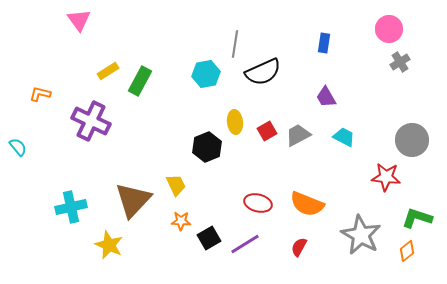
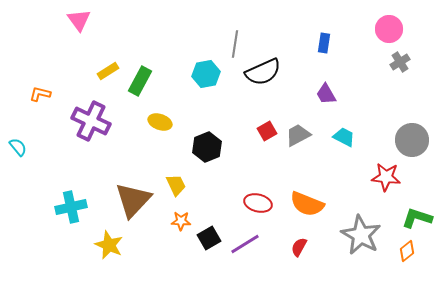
purple trapezoid: moved 3 px up
yellow ellipse: moved 75 px left; rotated 65 degrees counterclockwise
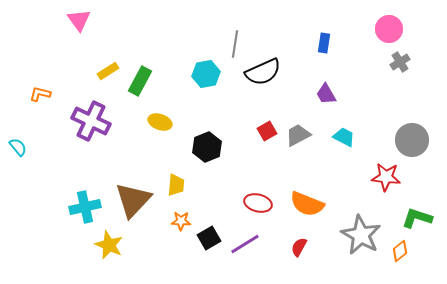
yellow trapezoid: rotated 30 degrees clockwise
cyan cross: moved 14 px right
orange diamond: moved 7 px left
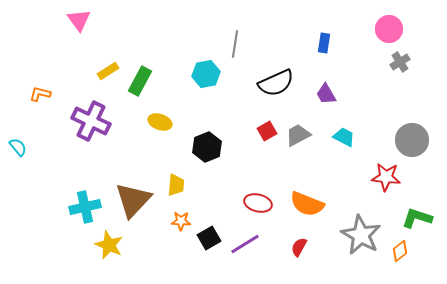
black semicircle: moved 13 px right, 11 px down
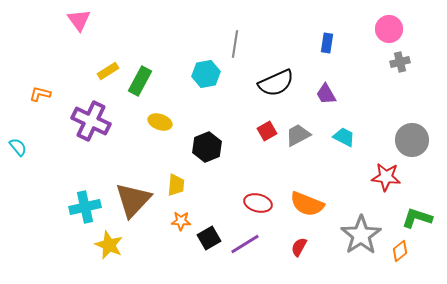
blue rectangle: moved 3 px right
gray cross: rotated 18 degrees clockwise
gray star: rotated 9 degrees clockwise
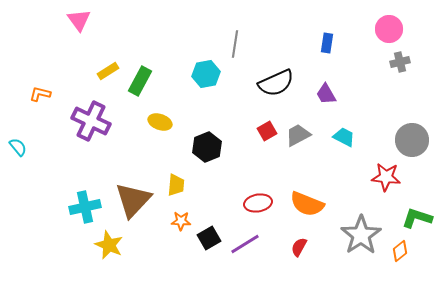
red ellipse: rotated 24 degrees counterclockwise
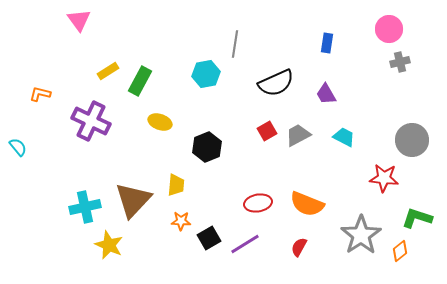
red star: moved 2 px left, 1 px down
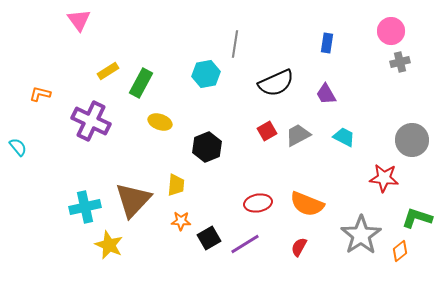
pink circle: moved 2 px right, 2 px down
green rectangle: moved 1 px right, 2 px down
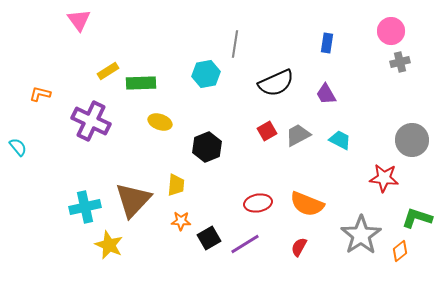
green rectangle: rotated 60 degrees clockwise
cyan trapezoid: moved 4 px left, 3 px down
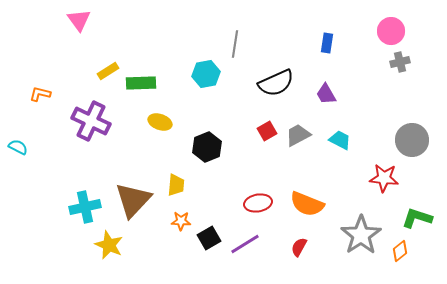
cyan semicircle: rotated 24 degrees counterclockwise
